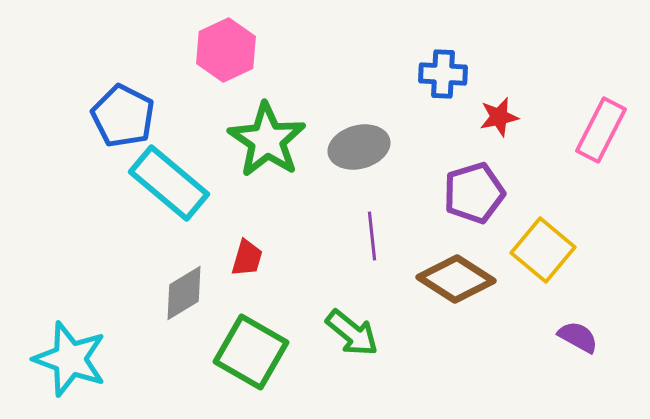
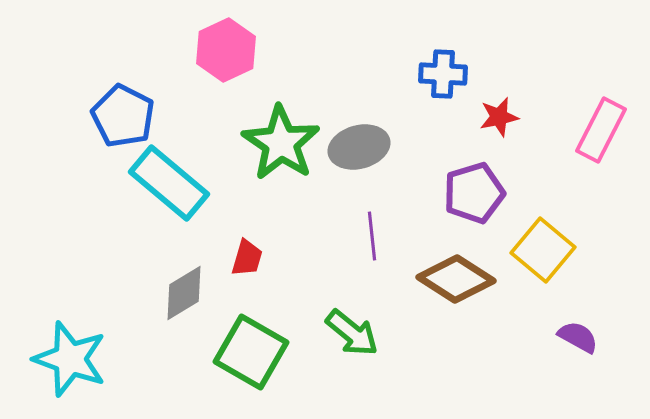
green star: moved 14 px right, 3 px down
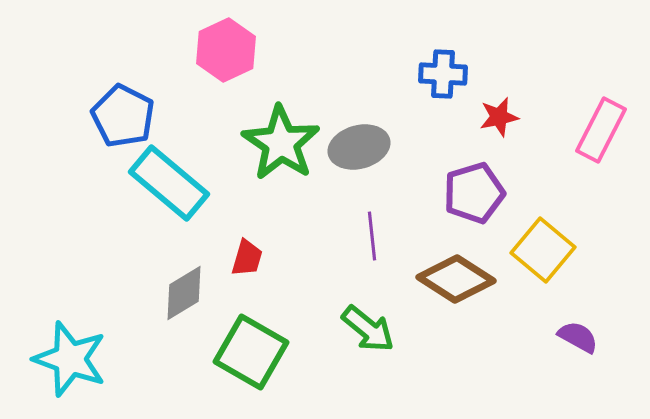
green arrow: moved 16 px right, 4 px up
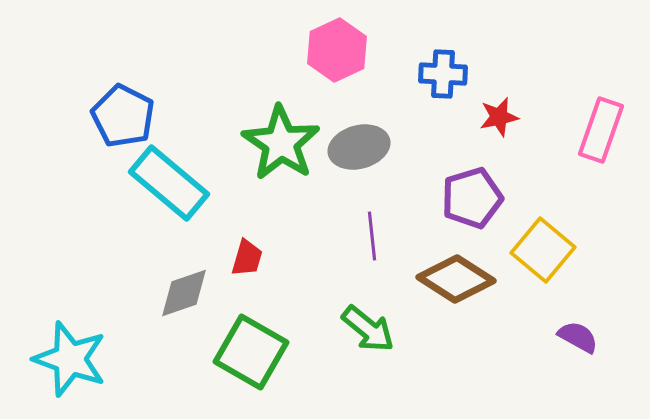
pink hexagon: moved 111 px right
pink rectangle: rotated 8 degrees counterclockwise
purple pentagon: moved 2 px left, 5 px down
gray diamond: rotated 12 degrees clockwise
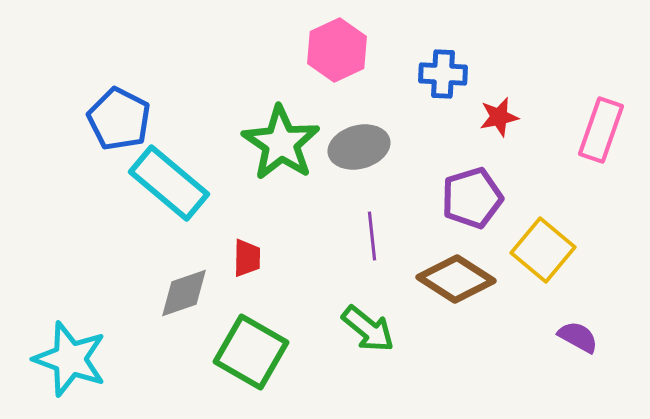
blue pentagon: moved 4 px left, 3 px down
red trapezoid: rotated 15 degrees counterclockwise
